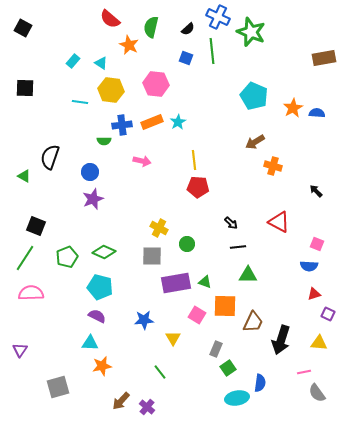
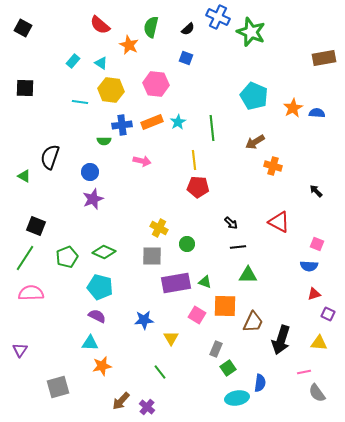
red semicircle at (110, 19): moved 10 px left, 6 px down
green line at (212, 51): moved 77 px down
yellow triangle at (173, 338): moved 2 px left
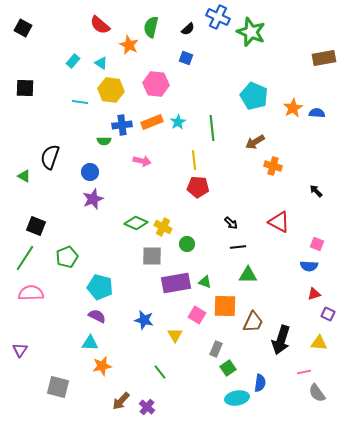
yellow cross at (159, 228): moved 4 px right, 1 px up
green diamond at (104, 252): moved 32 px right, 29 px up
blue star at (144, 320): rotated 18 degrees clockwise
yellow triangle at (171, 338): moved 4 px right, 3 px up
gray square at (58, 387): rotated 30 degrees clockwise
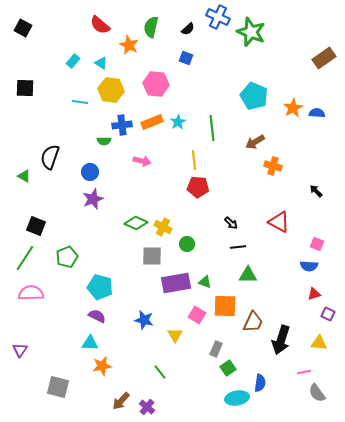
brown rectangle at (324, 58): rotated 25 degrees counterclockwise
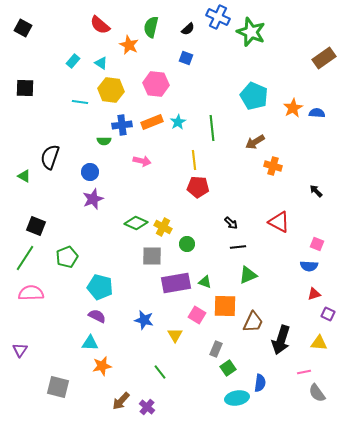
green triangle at (248, 275): rotated 24 degrees counterclockwise
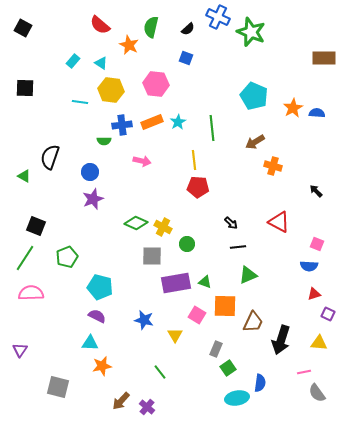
brown rectangle at (324, 58): rotated 35 degrees clockwise
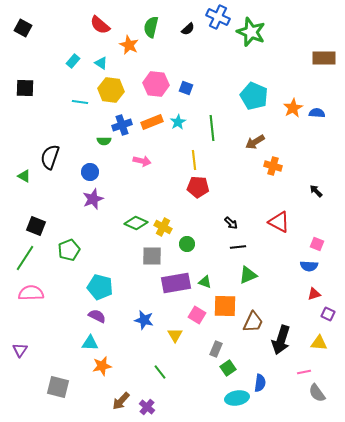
blue square at (186, 58): moved 30 px down
blue cross at (122, 125): rotated 12 degrees counterclockwise
green pentagon at (67, 257): moved 2 px right, 7 px up
